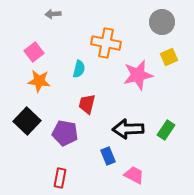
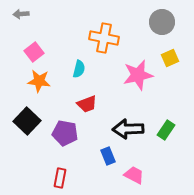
gray arrow: moved 32 px left
orange cross: moved 2 px left, 5 px up
yellow square: moved 1 px right, 1 px down
red trapezoid: rotated 125 degrees counterclockwise
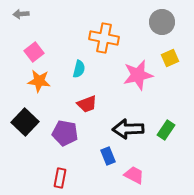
black square: moved 2 px left, 1 px down
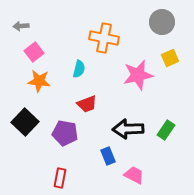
gray arrow: moved 12 px down
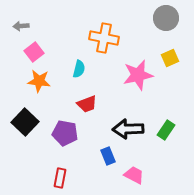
gray circle: moved 4 px right, 4 px up
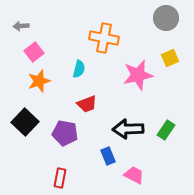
orange star: rotated 25 degrees counterclockwise
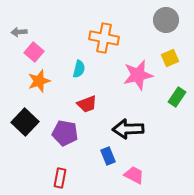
gray circle: moved 2 px down
gray arrow: moved 2 px left, 6 px down
pink square: rotated 12 degrees counterclockwise
green rectangle: moved 11 px right, 33 px up
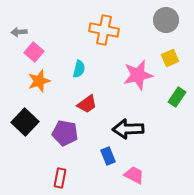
orange cross: moved 8 px up
red trapezoid: rotated 15 degrees counterclockwise
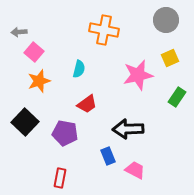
pink trapezoid: moved 1 px right, 5 px up
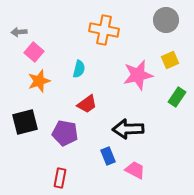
yellow square: moved 2 px down
black square: rotated 32 degrees clockwise
